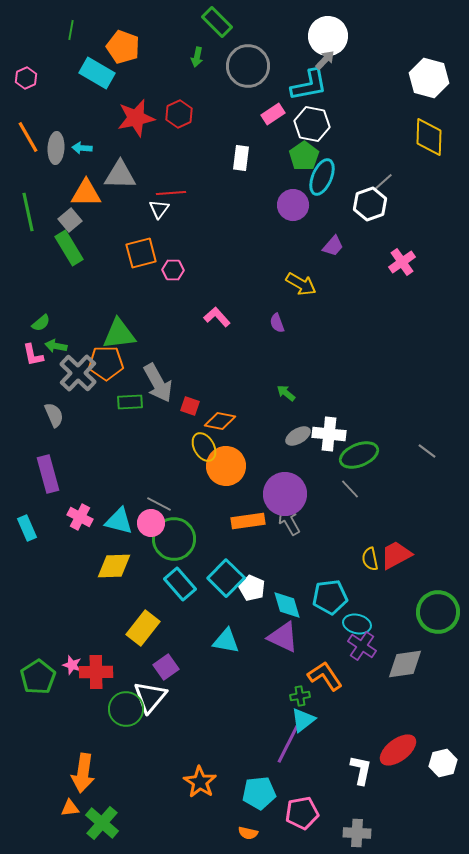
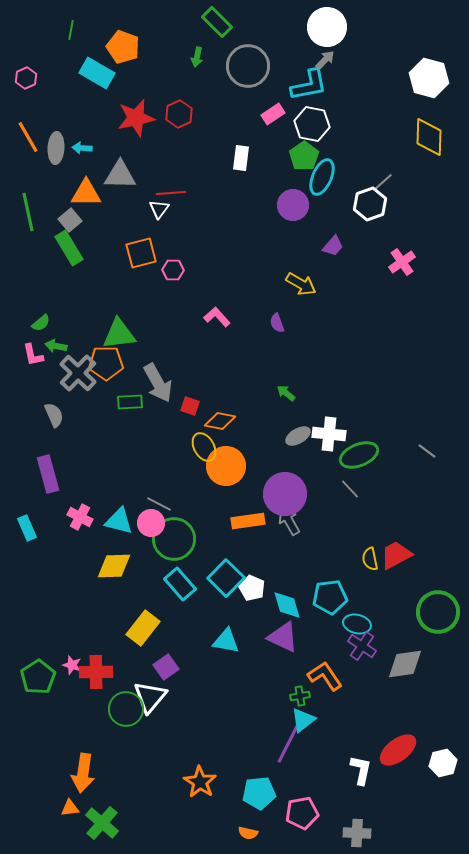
white circle at (328, 36): moved 1 px left, 9 px up
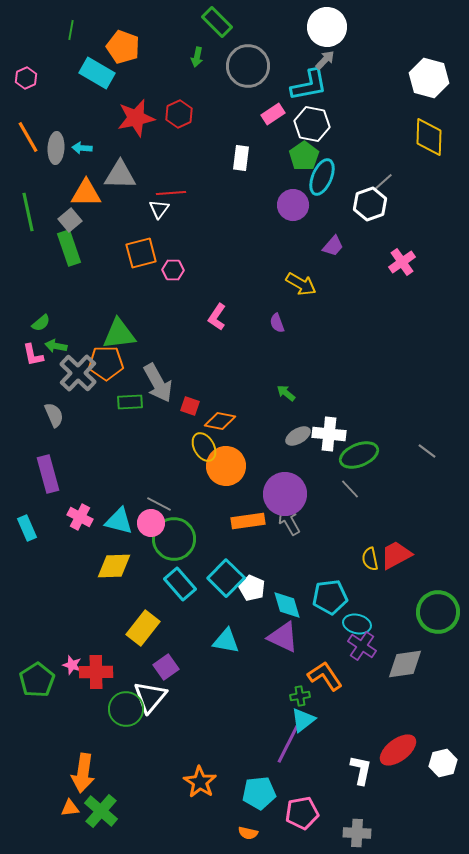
green rectangle at (69, 248): rotated 12 degrees clockwise
pink L-shape at (217, 317): rotated 104 degrees counterclockwise
green pentagon at (38, 677): moved 1 px left, 3 px down
green cross at (102, 823): moved 1 px left, 12 px up
